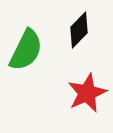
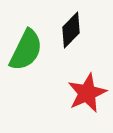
black diamond: moved 8 px left
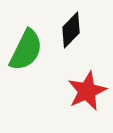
red star: moved 2 px up
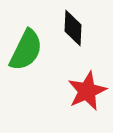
black diamond: moved 2 px right, 2 px up; rotated 42 degrees counterclockwise
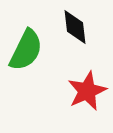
black diamond: moved 2 px right, 1 px up; rotated 9 degrees counterclockwise
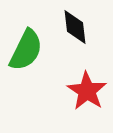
red star: rotated 15 degrees counterclockwise
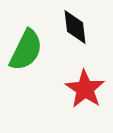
red star: moved 2 px left, 2 px up
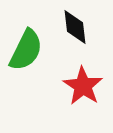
red star: moved 2 px left, 3 px up
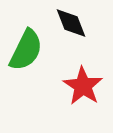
black diamond: moved 4 px left, 4 px up; rotated 15 degrees counterclockwise
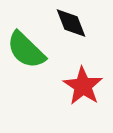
green semicircle: rotated 108 degrees clockwise
